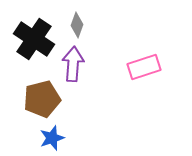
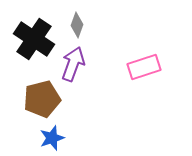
purple arrow: rotated 16 degrees clockwise
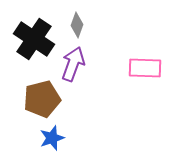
pink rectangle: moved 1 px right, 1 px down; rotated 20 degrees clockwise
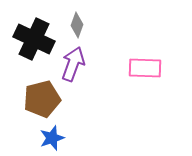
black cross: rotated 9 degrees counterclockwise
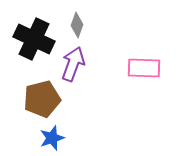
pink rectangle: moved 1 px left
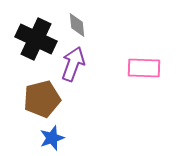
gray diamond: rotated 25 degrees counterclockwise
black cross: moved 2 px right
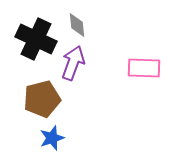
purple arrow: moved 1 px up
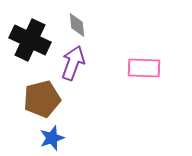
black cross: moved 6 px left, 1 px down
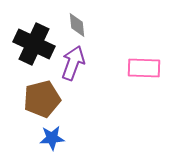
black cross: moved 4 px right, 4 px down
blue star: rotated 15 degrees clockwise
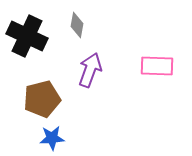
gray diamond: rotated 15 degrees clockwise
black cross: moved 7 px left, 8 px up
purple arrow: moved 17 px right, 7 px down
pink rectangle: moved 13 px right, 2 px up
